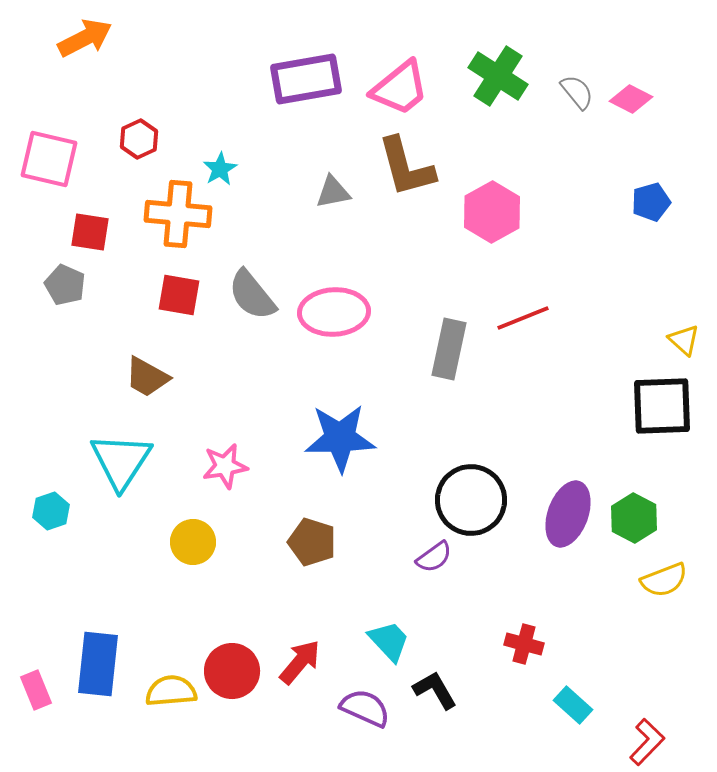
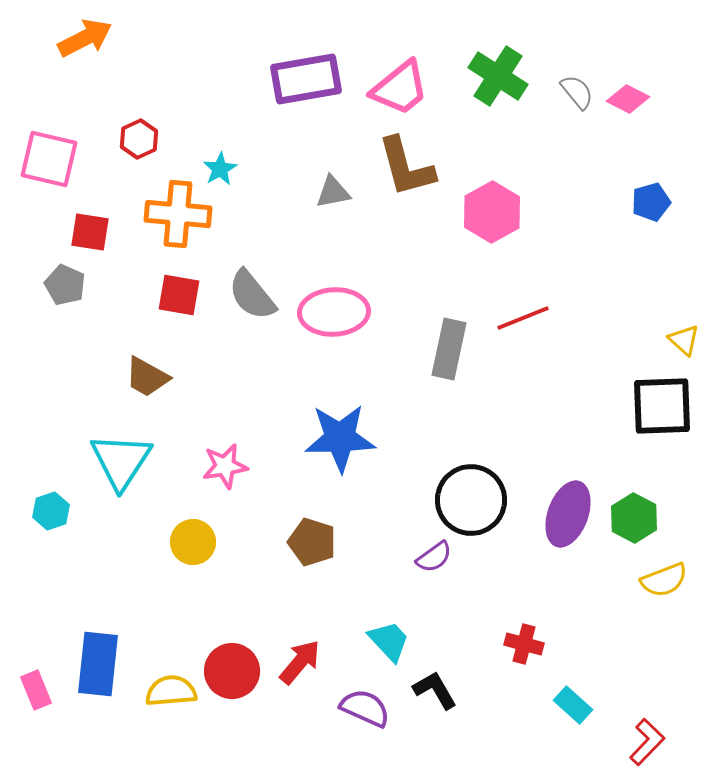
pink diamond at (631, 99): moved 3 px left
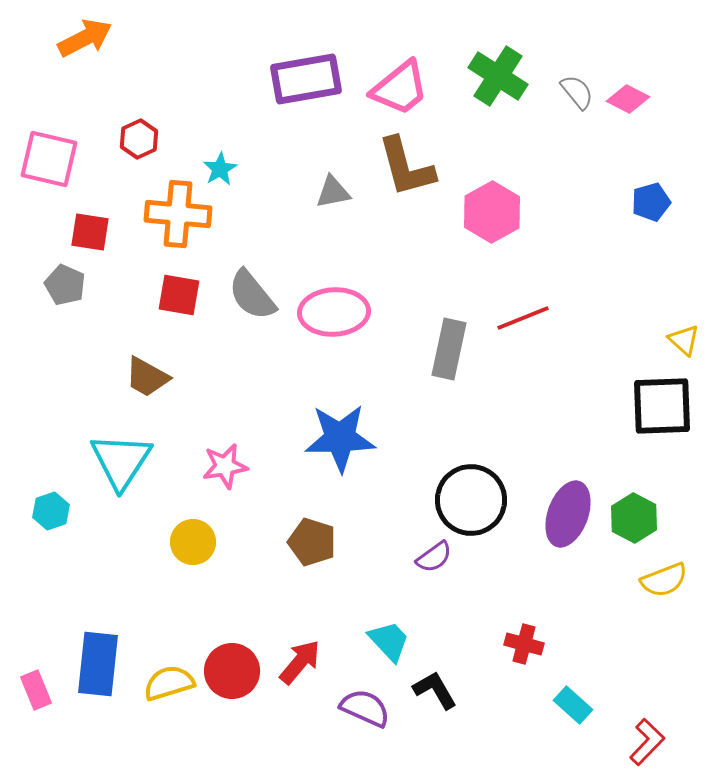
yellow semicircle at (171, 691): moved 2 px left, 8 px up; rotated 12 degrees counterclockwise
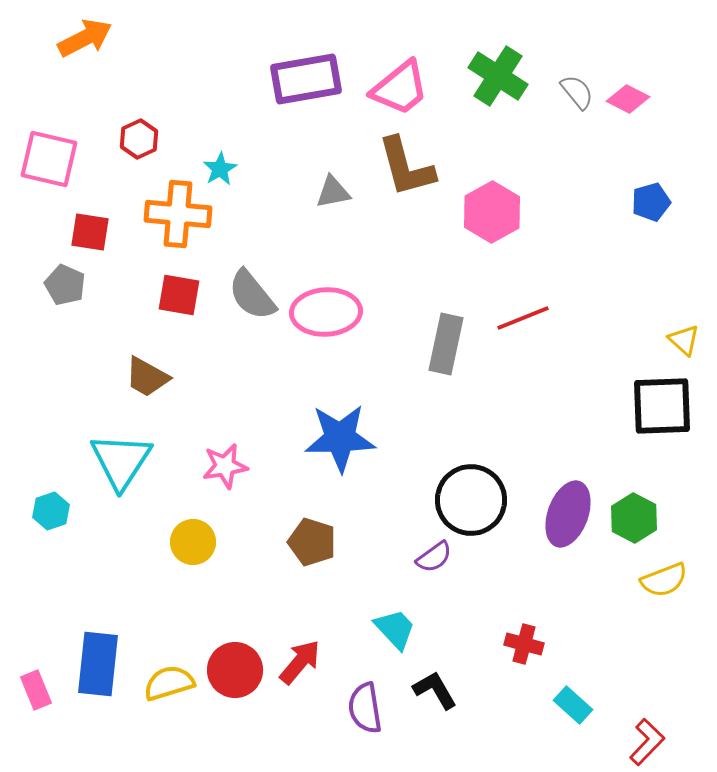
pink ellipse at (334, 312): moved 8 px left
gray rectangle at (449, 349): moved 3 px left, 5 px up
cyan trapezoid at (389, 641): moved 6 px right, 12 px up
red circle at (232, 671): moved 3 px right, 1 px up
purple semicircle at (365, 708): rotated 123 degrees counterclockwise
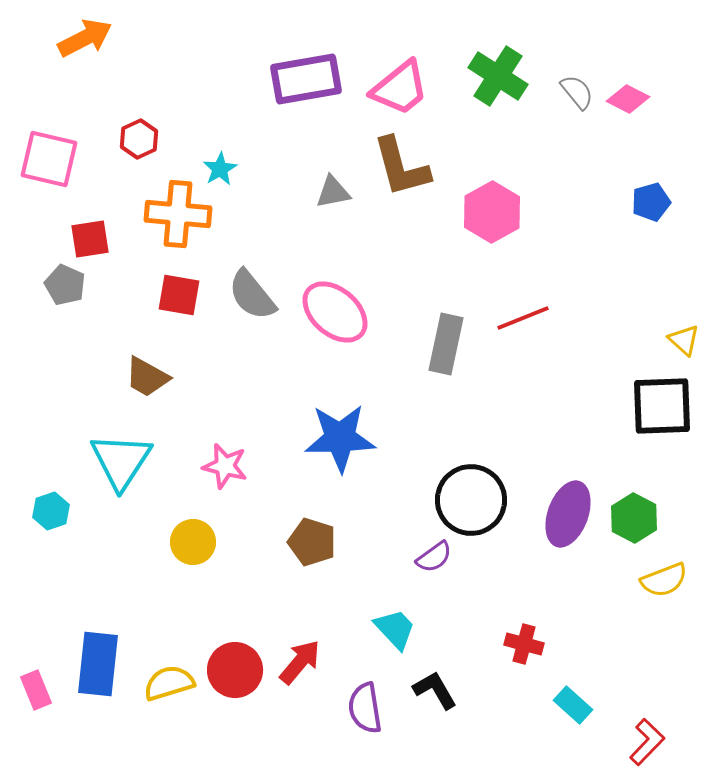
brown L-shape at (406, 167): moved 5 px left
red square at (90, 232): moved 7 px down; rotated 18 degrees counterclockwise
pink ellipse at (326, 312): moved 9 px right; rotated 44 degrees clockwise
pink star at (225, 466): rotated 24 degrees clockwise
